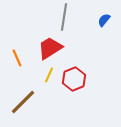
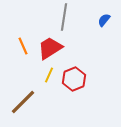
orange line: moved 6 px right, 12 px up
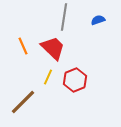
blue semicircle: moved 6 px left; rotated 32 degrees clockwise
red trapezoid: moved 3 px right; rotated 76 degrees clockwise
yellow line: moved 1 px left, 2 px down
red hexagon: moved 1 px right, 1 px down
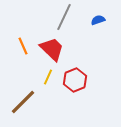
gray line: rotated 16 degrees clockwise
red trapezoid: moved 1 px left, 1 px down
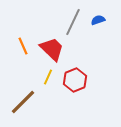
gray line: moved 9 px right, 5 px down
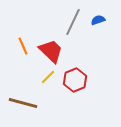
red trapezoid: moved 1 px left, 2 px down
yellow line: rotated 21 degrees clockwise
brown line: moved 1 px down; rotated 60 degrees clockwise
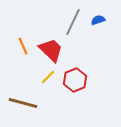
red trapezoid: moved 1 px up
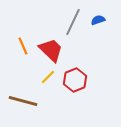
brown line: moved 2 px up
